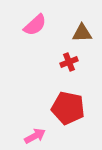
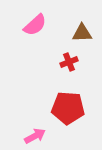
red pentagon: rotated 8 degrees counterclockwise
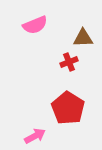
pink semicircle: rotated 20 degrees clockwise
brown triangle: moved 1 px right, 5 px down
red pentagon: rotated 28 degrees clockwise
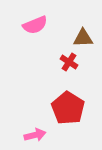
red cross: rotated 36 degrees counterclockwise
pink arrow: moved 1 px up; rotated 15 degrees clockwise
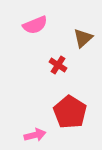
brown triangle: rotated 40 degrees counterclockwise
red cross: moved 11 px left, 3 px down
red pentagon: moved 2 px right, 4 px down
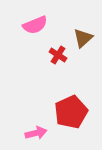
red cross: moved 10 px up
red pentagon: moved 1 px right; rotated 16 degrees clockwise
pink arrow: moved 1 px right, 2 px up
